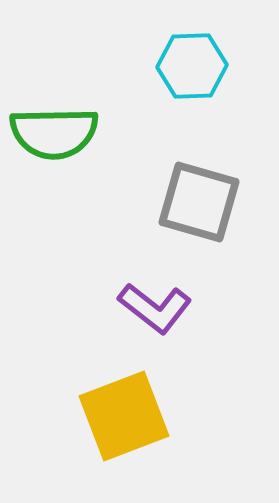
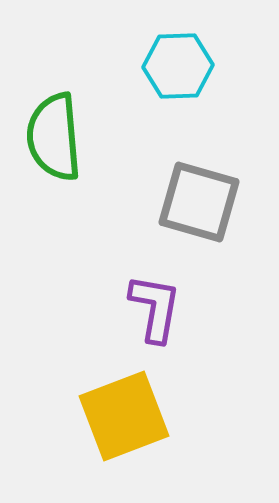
cyan hexagon: moved 14 px left
green semicircle: moved 4 px down; rotated 86 degrees clockwise
purple L-shape: rotated 118 degrees counterclockwise
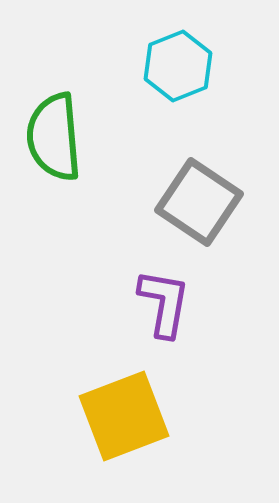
cyan hexagon: rotated 20 degrees counterclockwise
gray square: rotated 18 degrees clockwise
purple L-shape: moved 9 px right, 5 px up
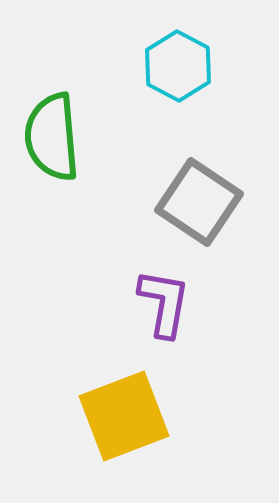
cyan hexagon: rotated 10 degrees counterclockwise
green semicircle: moved 2 px left
